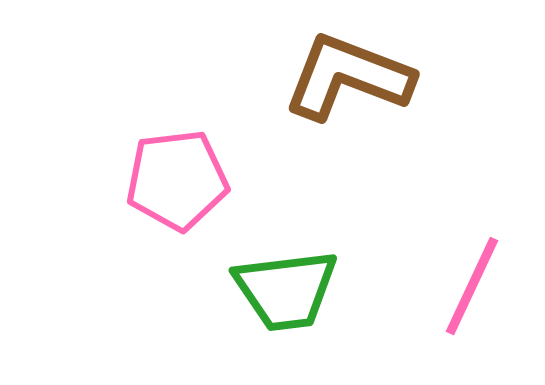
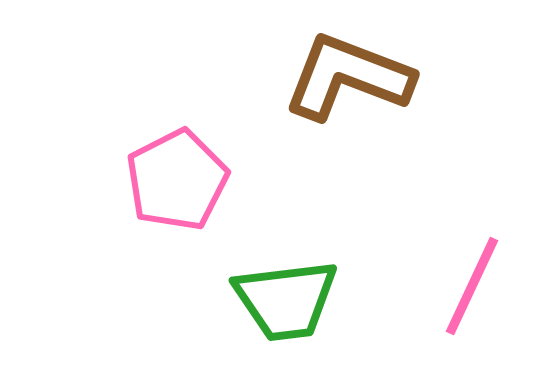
pink pentagon: rotated 20 degrees counterclockwise
green trapezoid: moved 10 px down
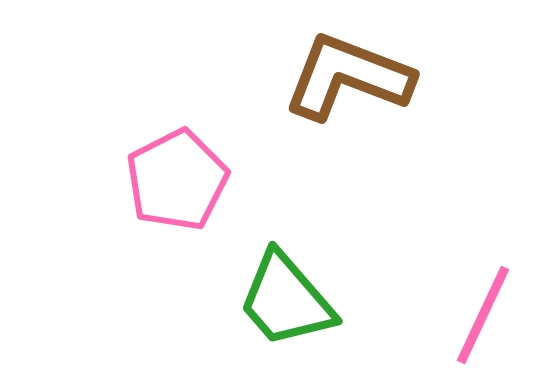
pink line: moved 11 px right, 29 px down
green trapezoid: rotated 56 degrees clockwise
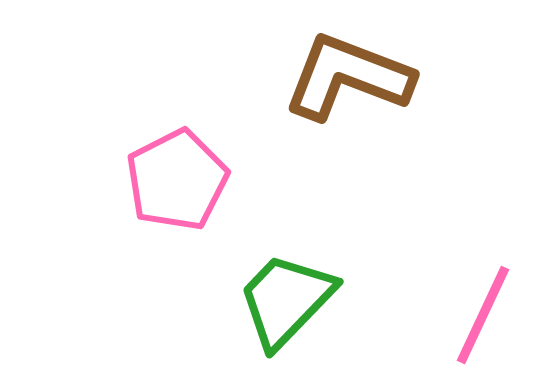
green trapezoid: rotated 85 degrees clockwise
